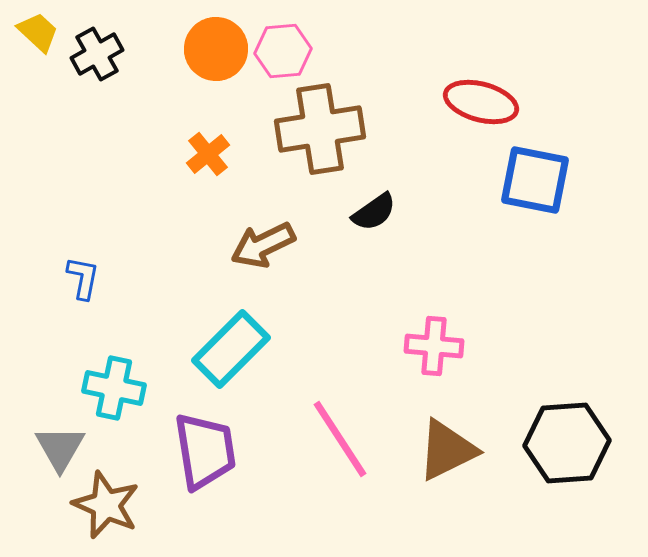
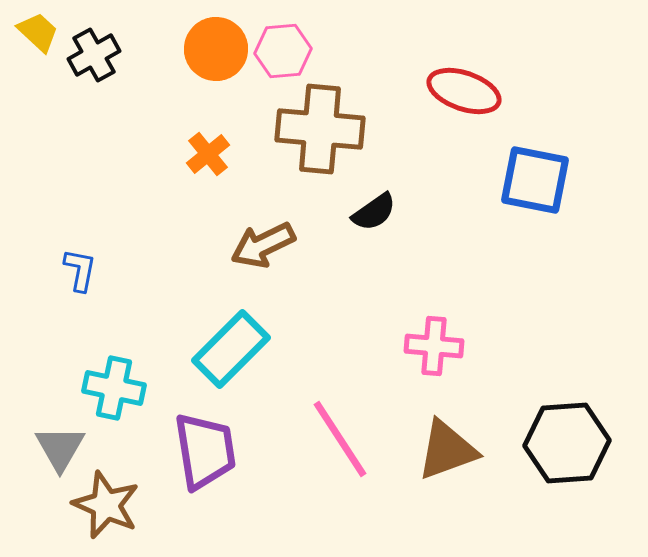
black cross: moved 3 px left, 1 px down
red ellipse: moved 17 px left, 11 px up; rotated 4 degrees clockwise
brown cross: rotated 14 degrees clockwise
blue L-shape: moved 3 px left, 8 px up
brown triangle: rotated 6 degrees clockwise
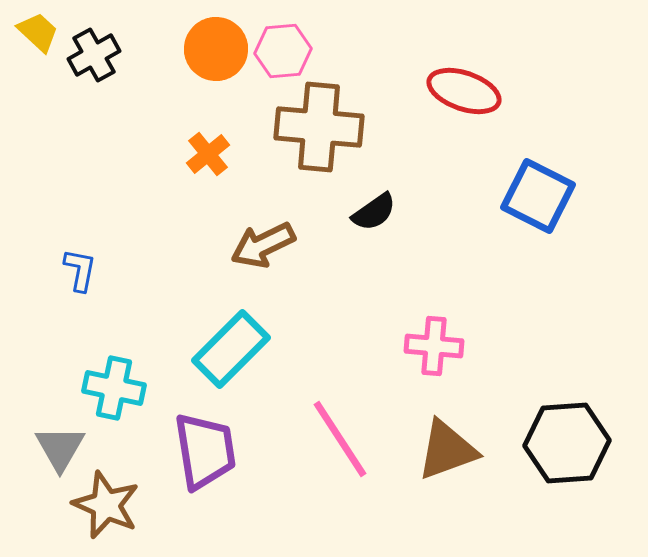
brown cross: moved 1 px left, 2 px up
blue square: moved 3 px right, 16 px down; rotated 16 degrees clockwise
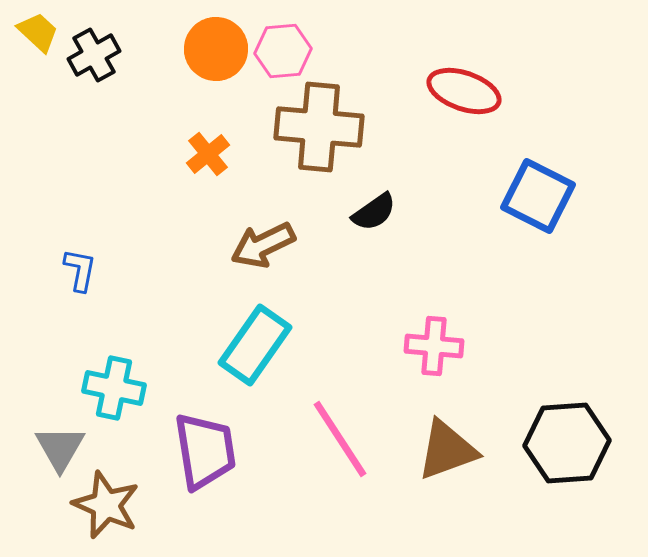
cyan rectangle: moved 24 px right, 4 px up; rotated 10 degrees counterclockwise
